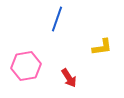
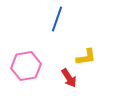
yellow L-shape: moved 16 px left, 10 px down
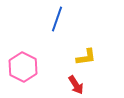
pink hexagon: moved 3 px left, 1 px down; rotated 24 degrees counterclockwise
red arrow: moved 7 px right, 7 px down
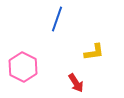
yellow L-shape: moved 8 px right, 5 px up
red arrow: moved 2 px up
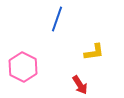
red arrow: moved 4 px right, 2 px down
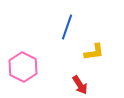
blue line: moved 10 px right, 8 px down
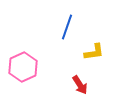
pink hexagon: rotated 8 degrees clockwise
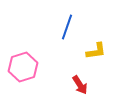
yellow L-shape: moved 2 px right, 1 px up
pink hexagon: rotated 8 degrees clockwise
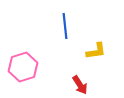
blue line: moved 2 px left, 1 px up; rotated 25 degrees counterclockwise
